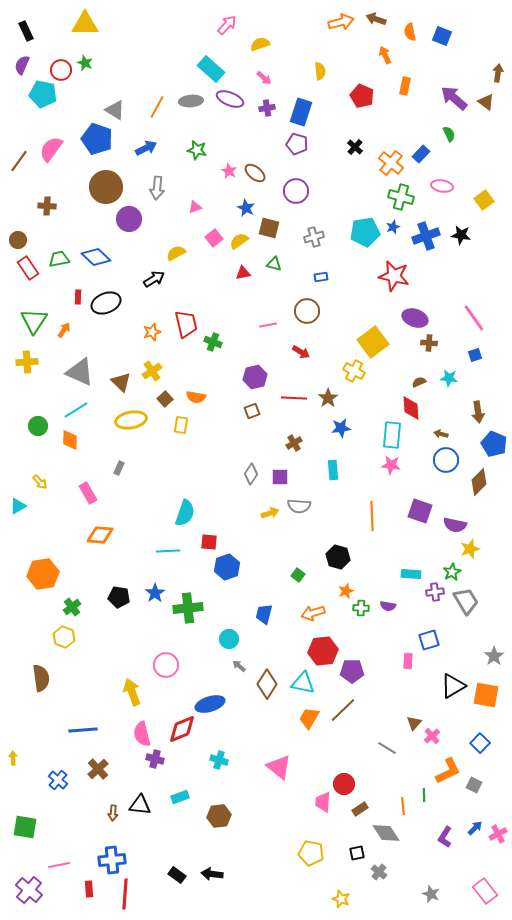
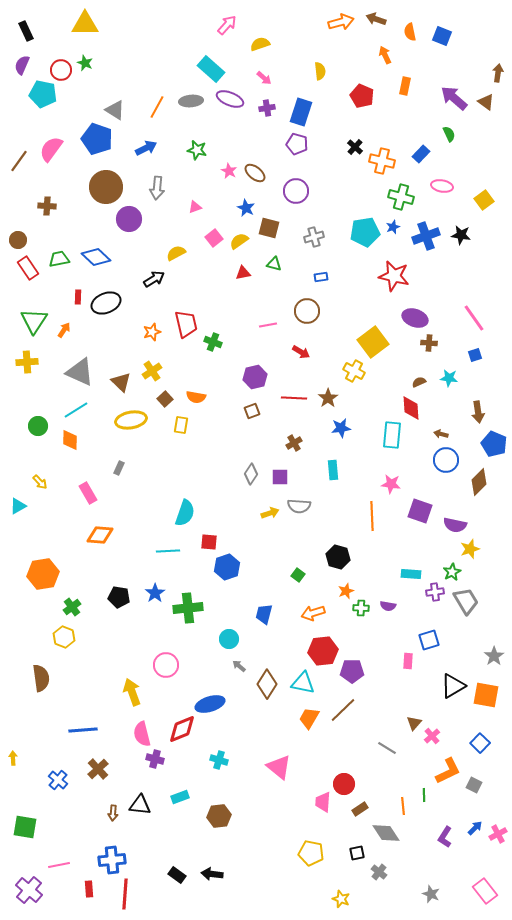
orange cross at (391, 163): moved 9 px left, 2 px up; rotated 25 degrees counterclockwise
pink star at (391, 465): moved 19 px down
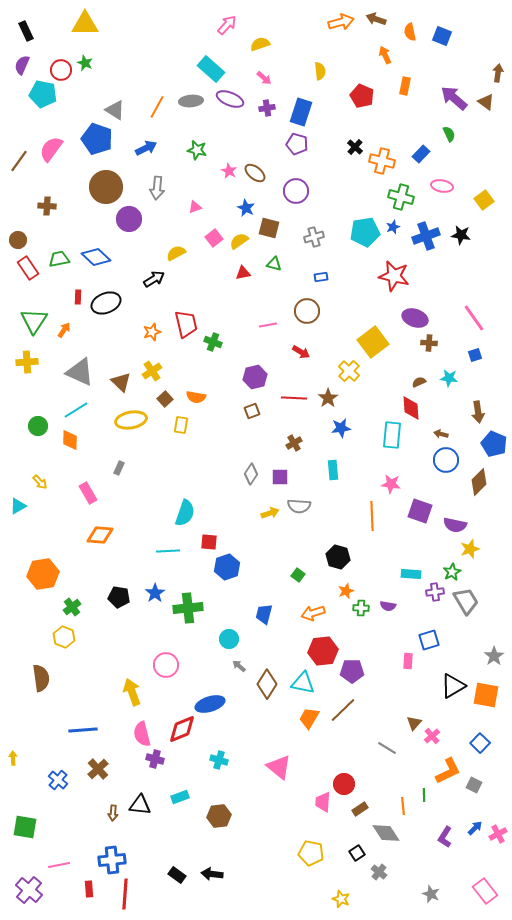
yellow cross at (354, 371): moved 5 px left; rotated 15 degrees clockwise
black square at (357, 853): rotated 21 degrees counterclockwise
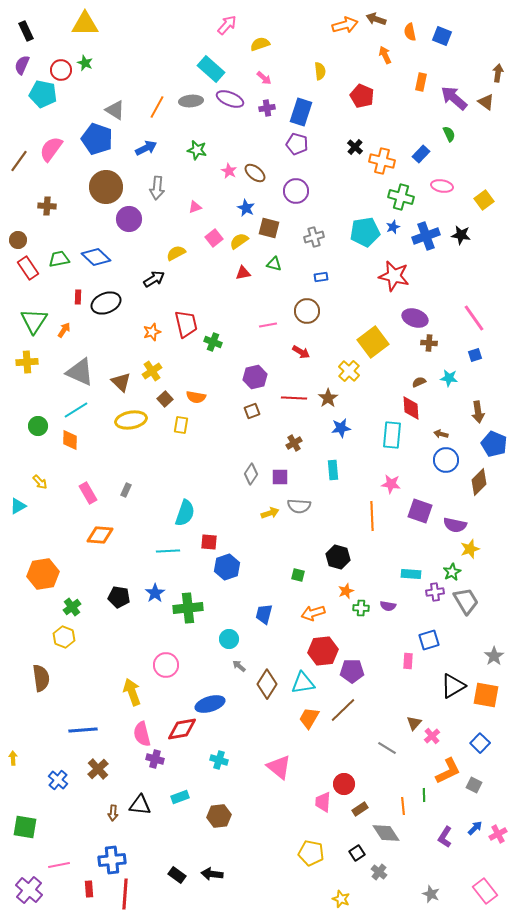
orange arrow at (341, 22): moved 4 px right, 3 px down
orange rectangle at (405, 86): moved 16 px right, 4 px up
gray rectangle at (119, 468): moved 7 px right, 22 px down
green square at (298, 575): rotated 24 degrees counterclockwise
cyan triangle at (303, 683): rotated 20 degrees counterclockwise
red diamond at (182, 729): rotated 12 degrees clockwise
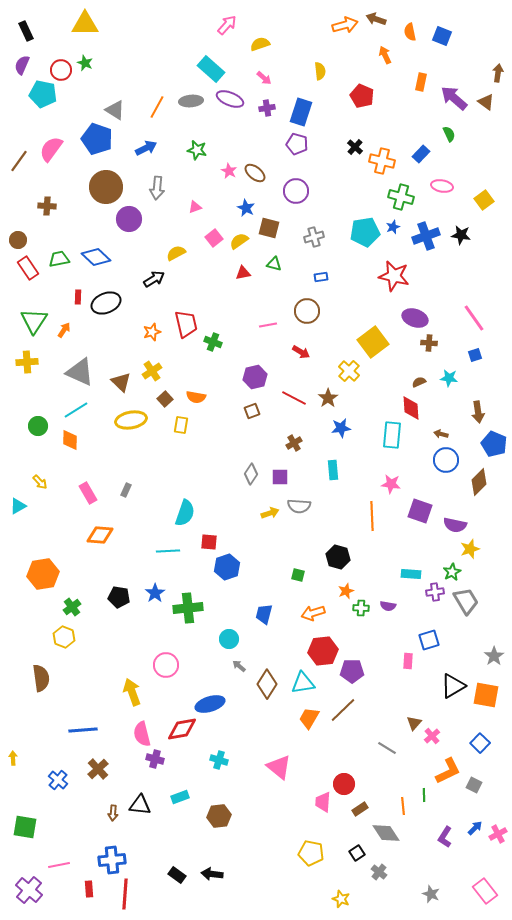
red line at (294, 398): rotated 25 degrees clockwise
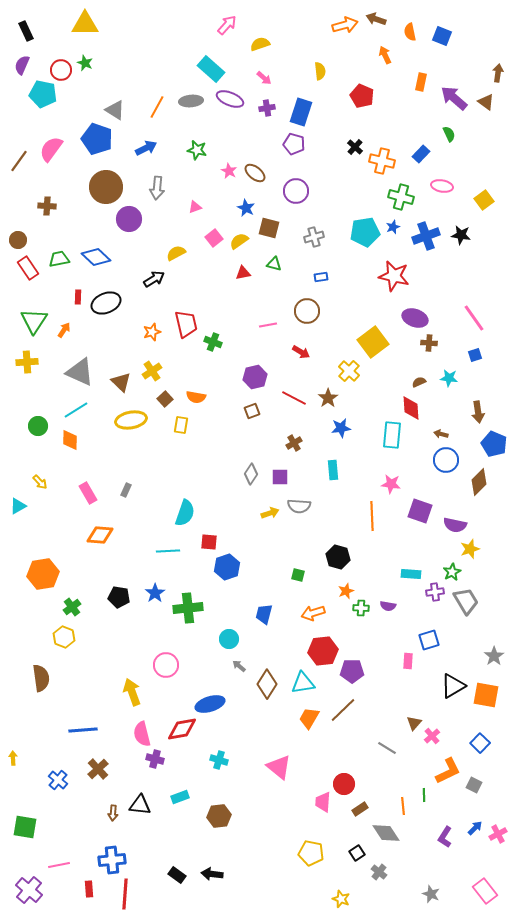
purple pentagon at (297, 144): moved 3 px left
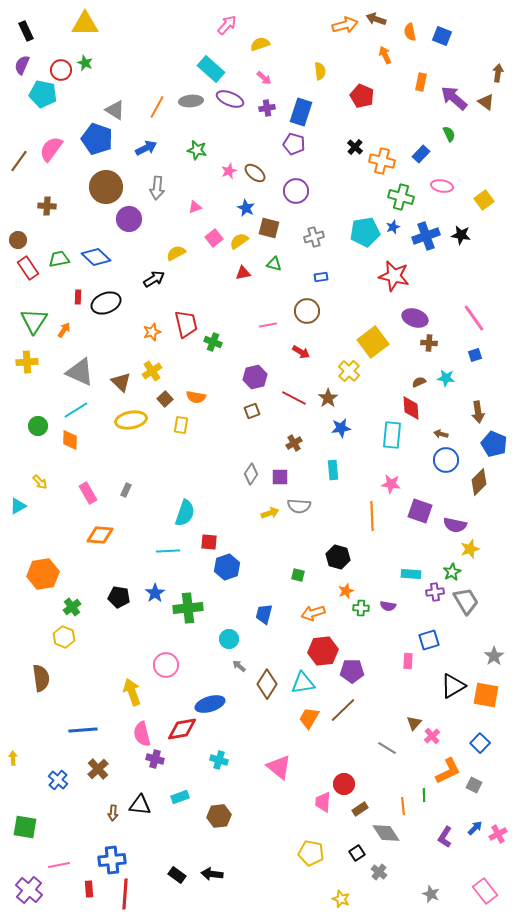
pink star at (229, 171): rotated 21 degrees clockwise
cyan star at (449, 378): moved 3 px left
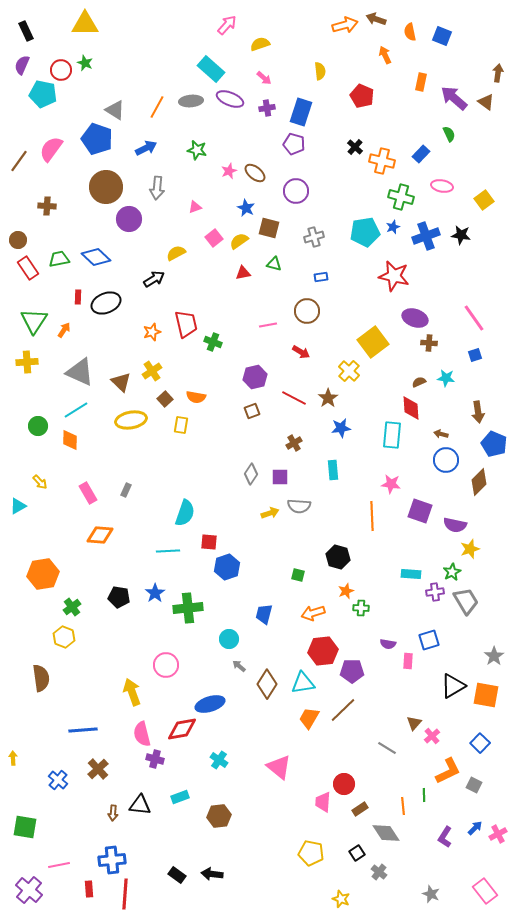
purple semicircle at (388, 606): moved 38 px down
cyan cross at (219, 760): rotated 18 degrees clockwise
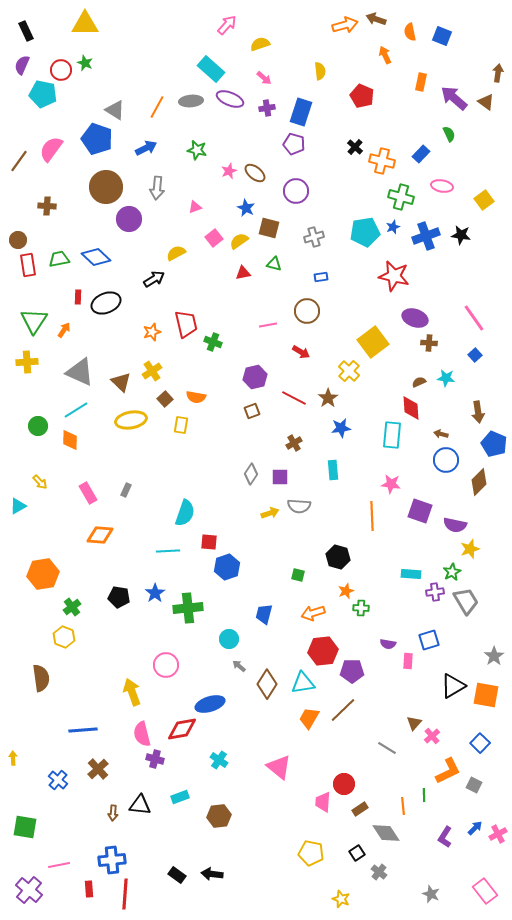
red rectangle at (28, 268): moved 3 px up; rotated 25 degrees clockwise
blue square at (475, 355): rotated 24 degrees counterclockwise
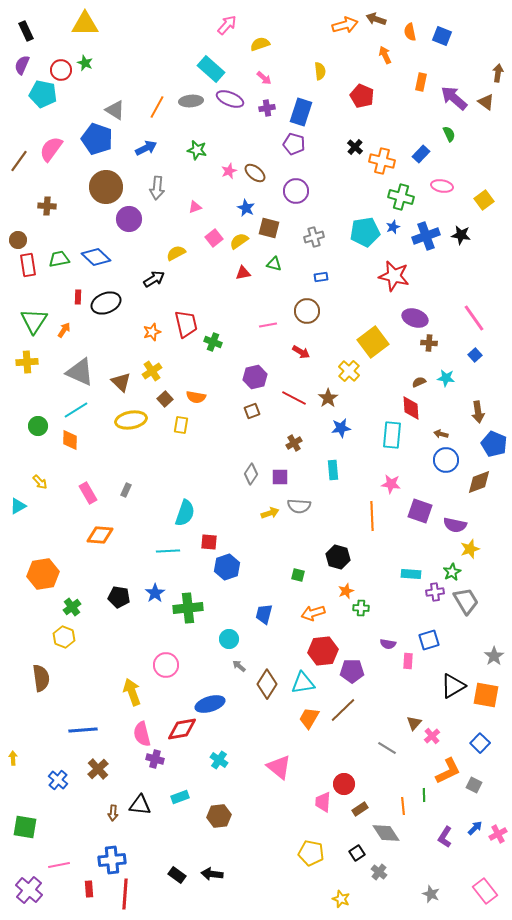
brown diamond at (479, 482): rotated 24 degrees clockwise
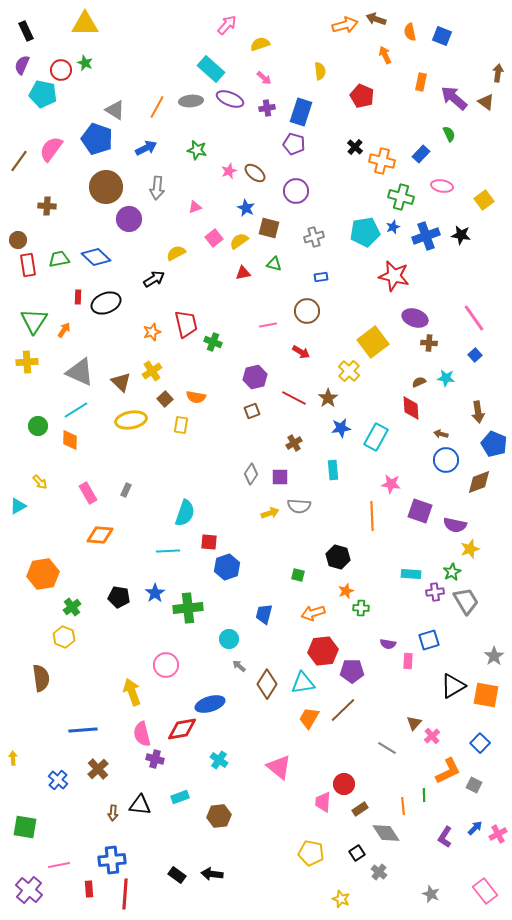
cyan rectangle at (392, 435): moved 16 px left, 2 px down; rotated 24 degrees clockwise
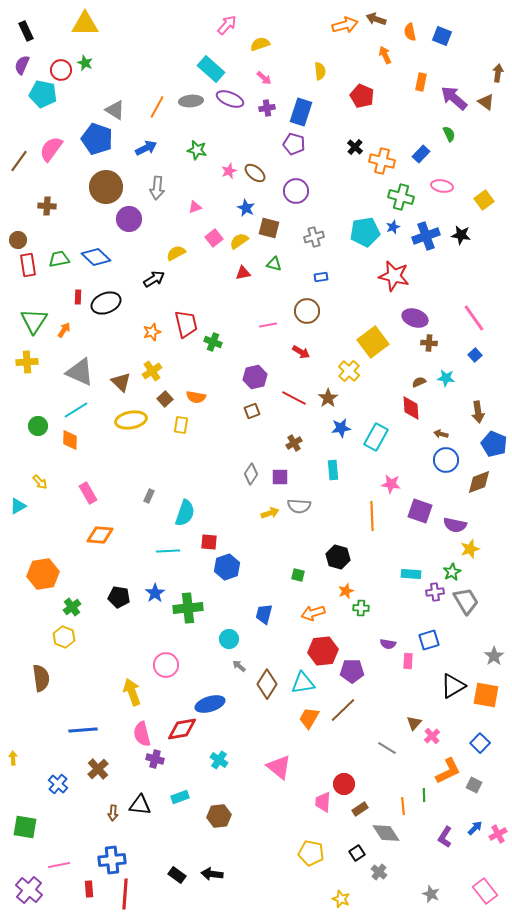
gray rectangle at (126, 490): moved 23 px right, 6 px down
blue cross at (58, 780): moved 4 px down
